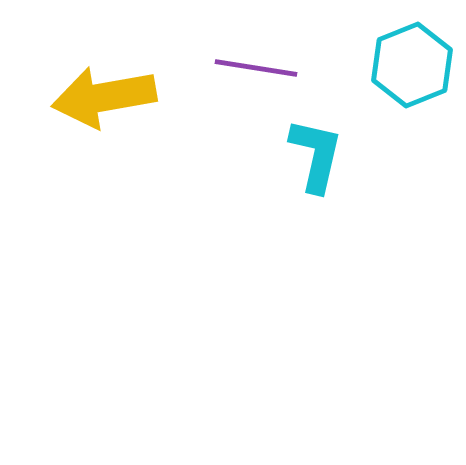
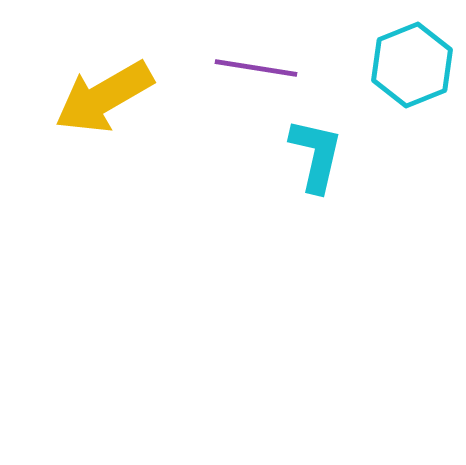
yellow arrow: rotated 20 degrees counterclockwise
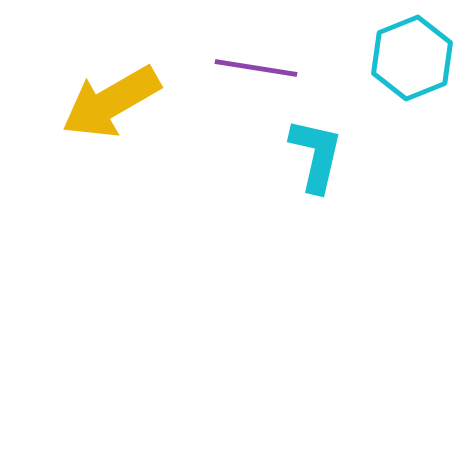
cyan hexagon: moved 7 px up
yellow arrow: moved 7 px right, 5 px down
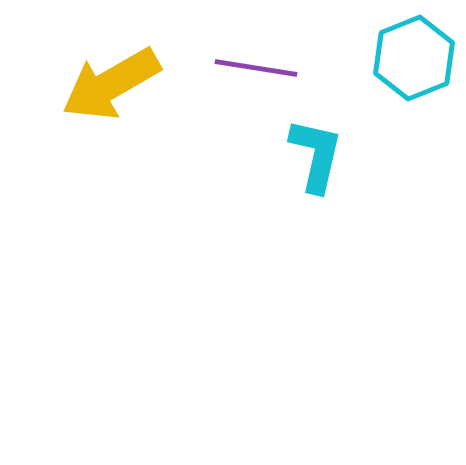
cyan hexagon: moved 2 px right
yellow arrow: moved 18 px up
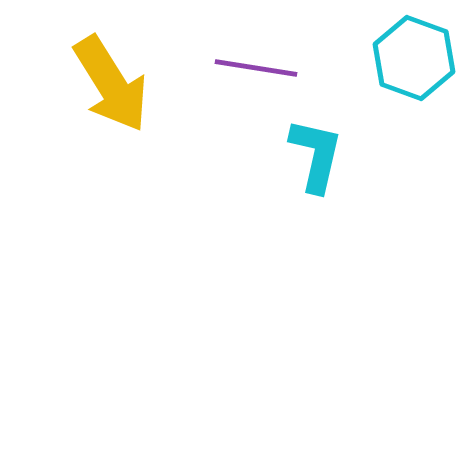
cyan hexagon: rotated 18 degrees counterclockwise
yellow arrow: rotated 92 degrees counterclockwise
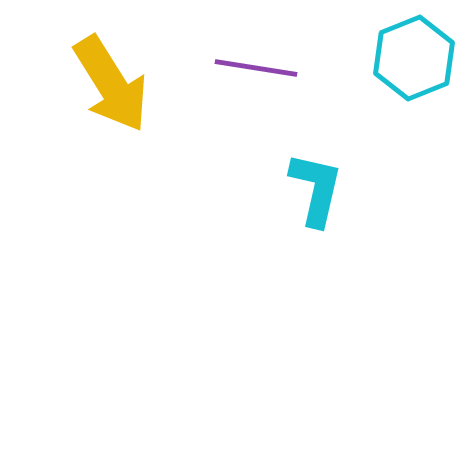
cyan hexagon: rotated 18 degrees clockwise
cyan L-shape: moved 34 px down
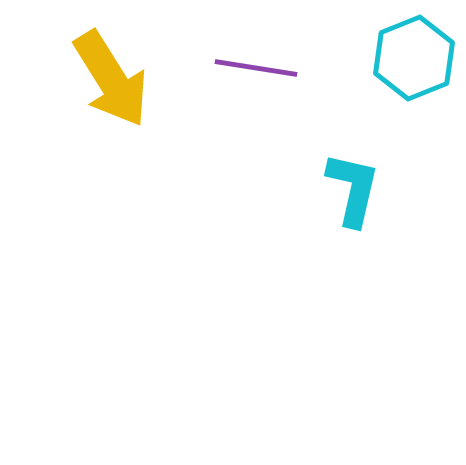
yellow arrow: moved 5 px up
cyan L-shape: moved 37 px right
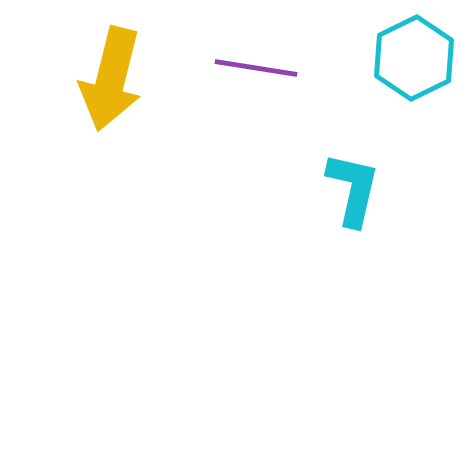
cyan hexagon: rotated 4 degrees counterclockwise
yellow arrow: rotated 46 degrees clockwise
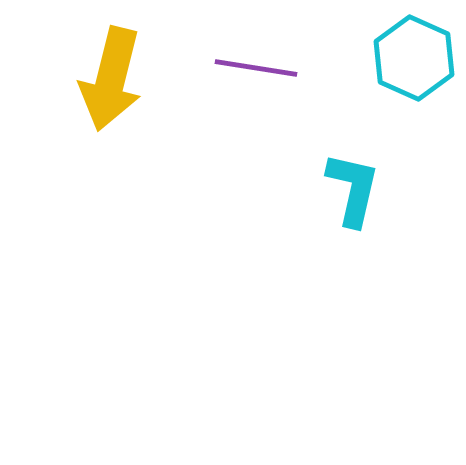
cyan hexagon: rotated 10 degrees counterclockwise
